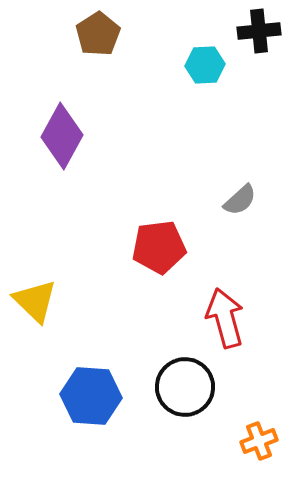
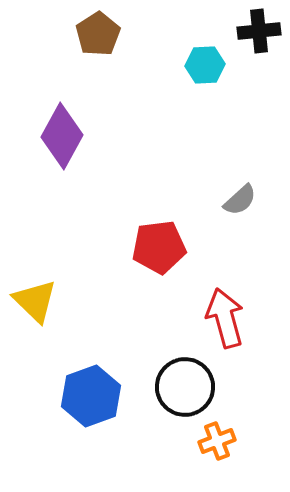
blue hexagon: rotated 24 degrees counterclockwise
orange cross: moved 42 px left
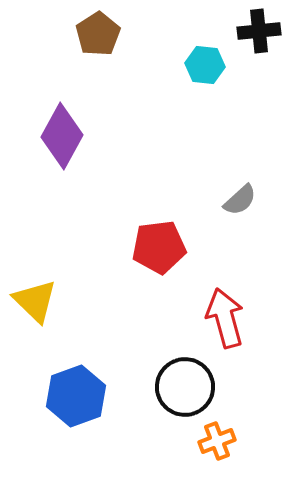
cyan hexagon: rotated 9 degrees clockwise
blue hexagon: moved 15 px left
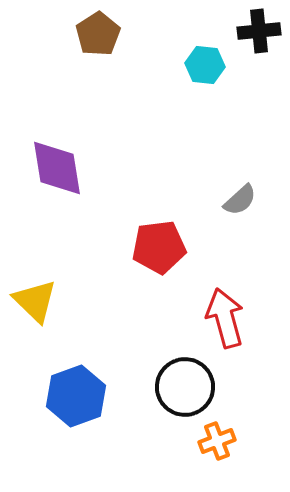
purple diamond: moved 5 px left, 32 px down; rotated 38 degrees counterclockwise
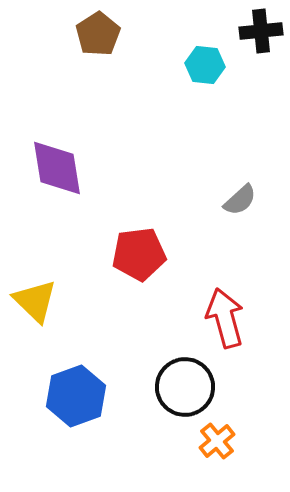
black cross: moved 2 px right
red pentagon: moved 20 px left, 7 px down
orange cross: rotated 18 degrees counterclockwise
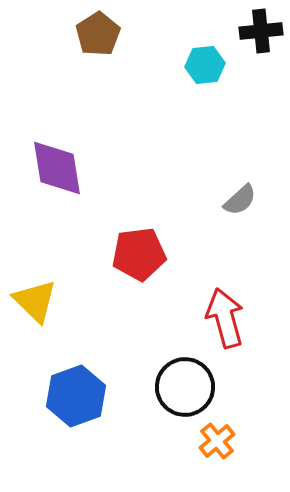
cyan hexagon: rotated 12 degrees counterclockwise
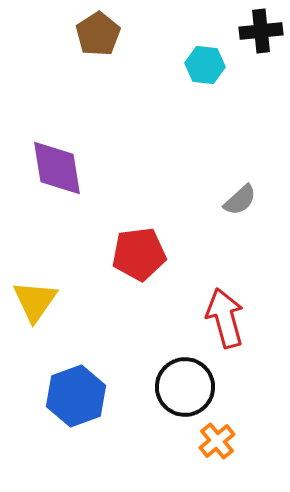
cyan hexagon: rotated 12 degrees clockwise
yellow triangle: rotated 21 degrees clockwise
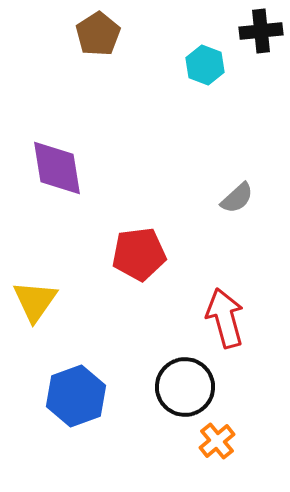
cyan hexagon: rotated 15 degrees clockwise
gray semicircle: moved 3 px left, 2 px up
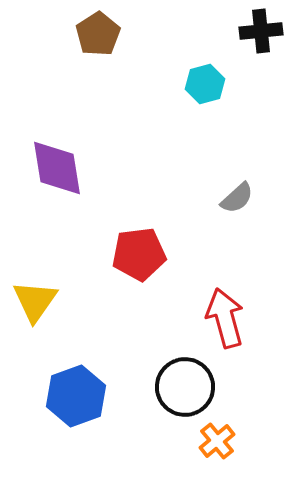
cyan hexagon: moved 19 px down; rotated 24 degrees clockwise
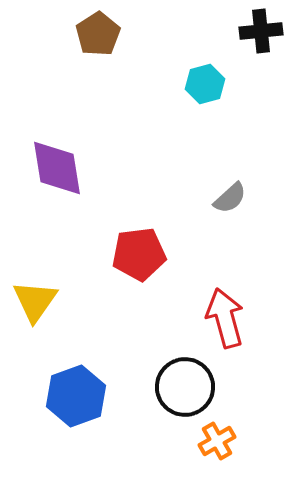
gray semicircle: moved 7 px left
orange cross: rotated 9 degrees clockwise
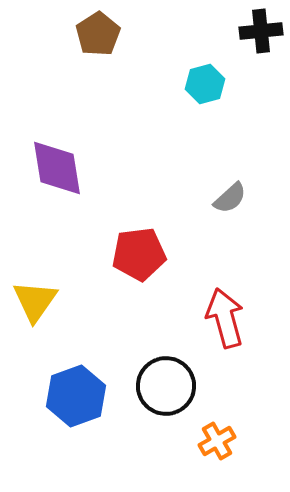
black circle: moved 19 px left, 1 px up
